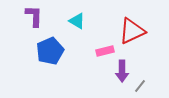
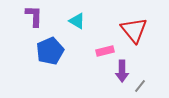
red triangle: moved 2 px right, 1 px up; rotated 44 degrees counterclockwise
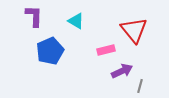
cyan triangle: moved 1 px left
pink rectangle: moved 1 px right, 1 px up
purple arrow: rotated 115 degrees counterclockwise
gray line: rotated 24 degrees counterclockwise
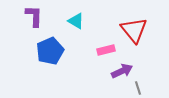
gray line: moved 2 px left, 2 px down; rotated 32 degrees counterclockwise
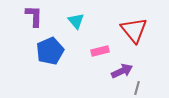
cyan triangle: rotated 18 degrees clockwise
pink rectangle: moved 6 px left, 1 px down
gray line: moved 1 px left; rotated 32 degrees clockwise
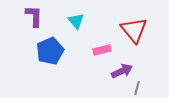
pink rectangle: moved 2 px right, 1 px up
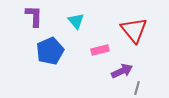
pink rectangle: moved 2 px left
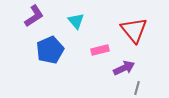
purple L-shape: rotated 55 degrees clockwise
blue pentagon: moved 1 px up
purple arrow: moved 2 px right, 3 px up
